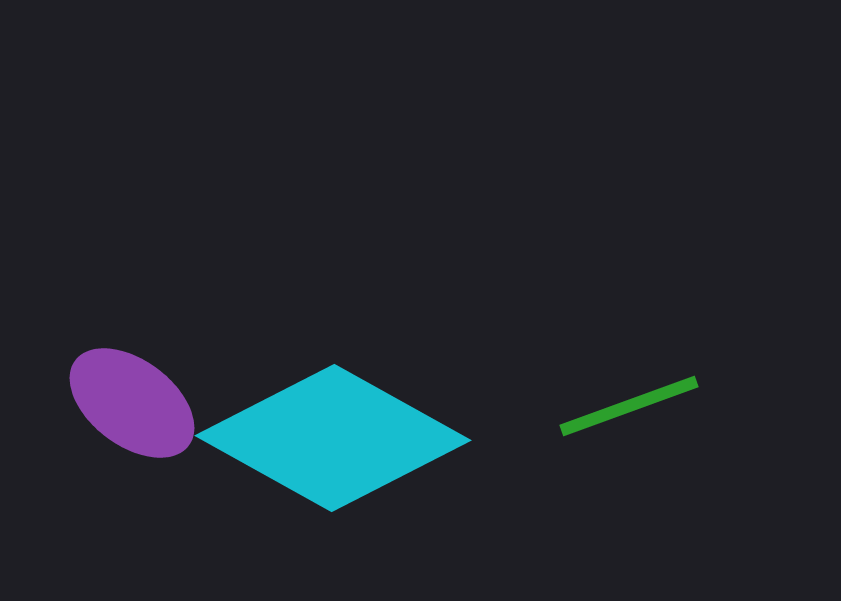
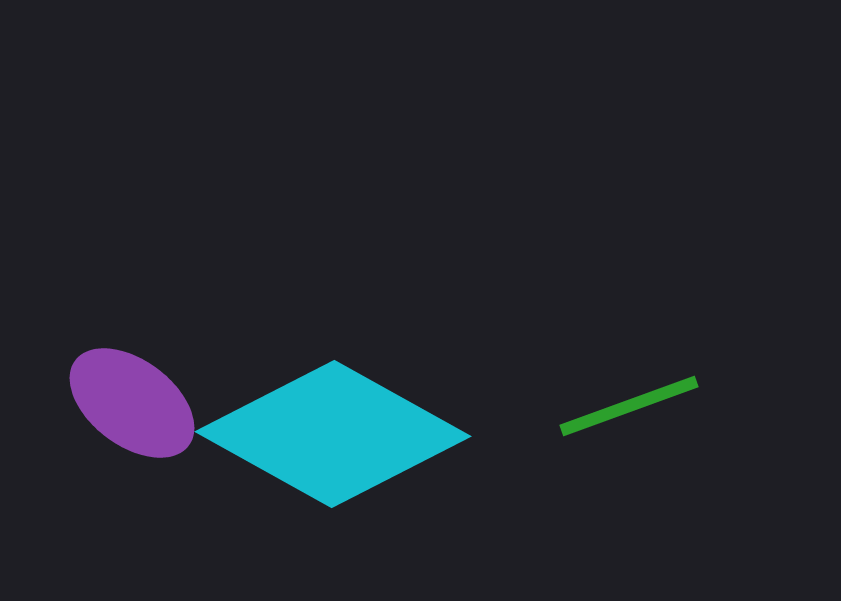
cyan diamond: moved 4 px up
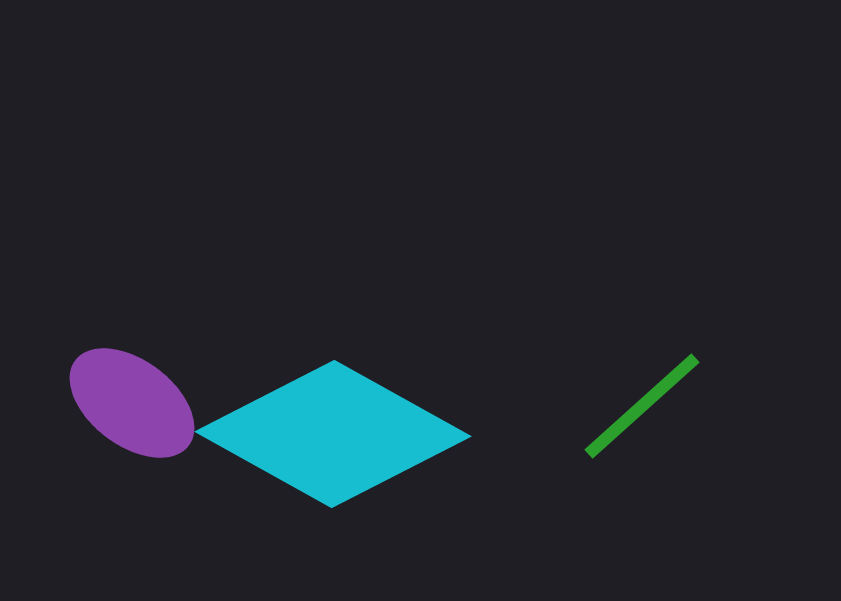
green line: moved 13 px right; rotated 22 degrees counterclockwise
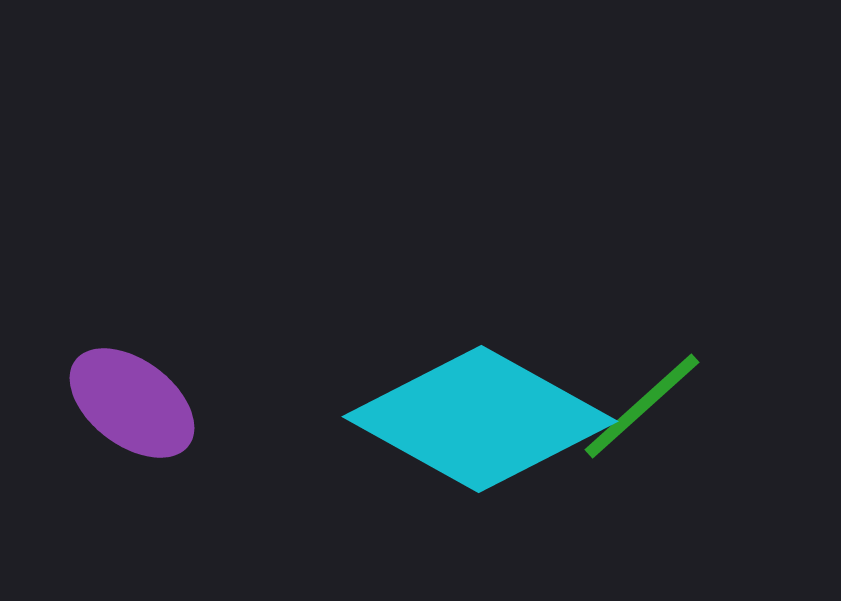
cyan diamond: moved 147 px right, 15 px up
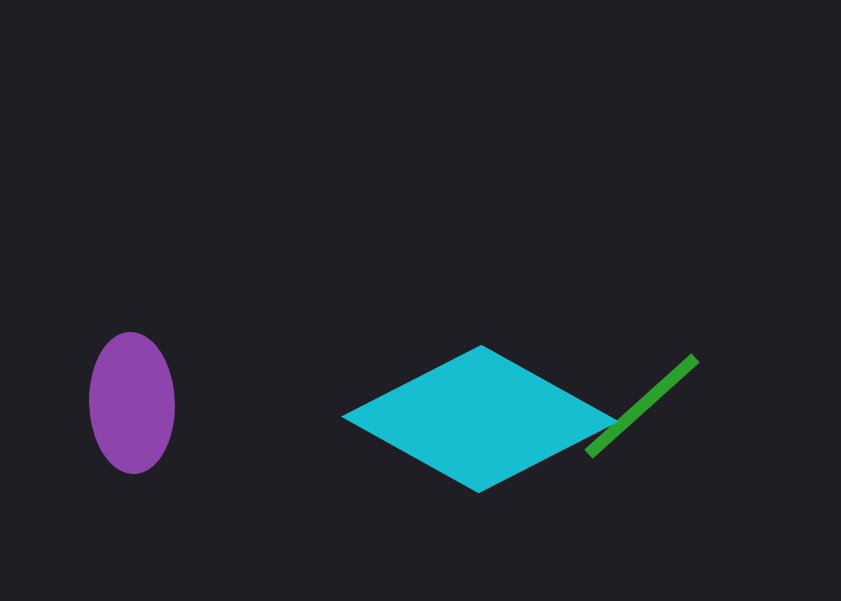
purple ellipse: rotated 51 degrees clockwise
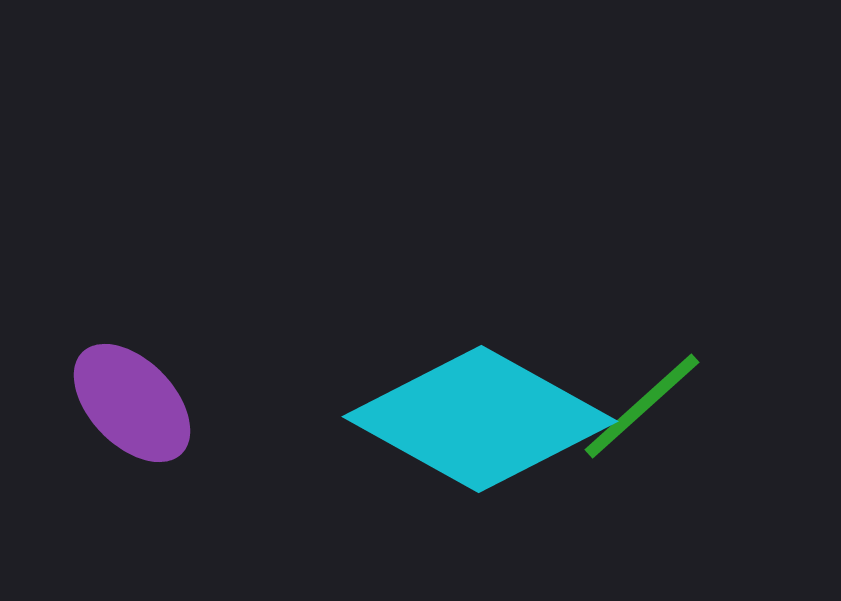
purple ellipse: rotated 42 degrees counterclockwise
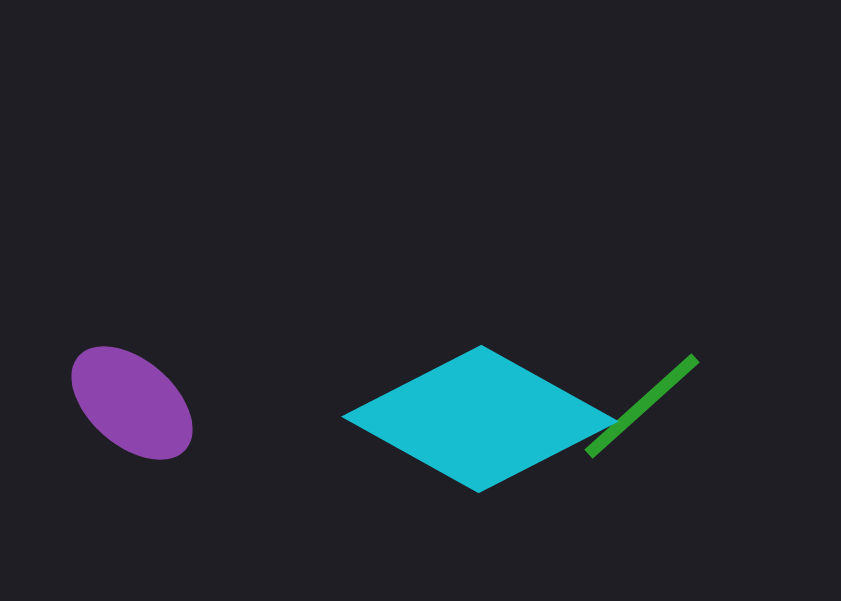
purple ellipse: rotated 5 degrees counterclockwise
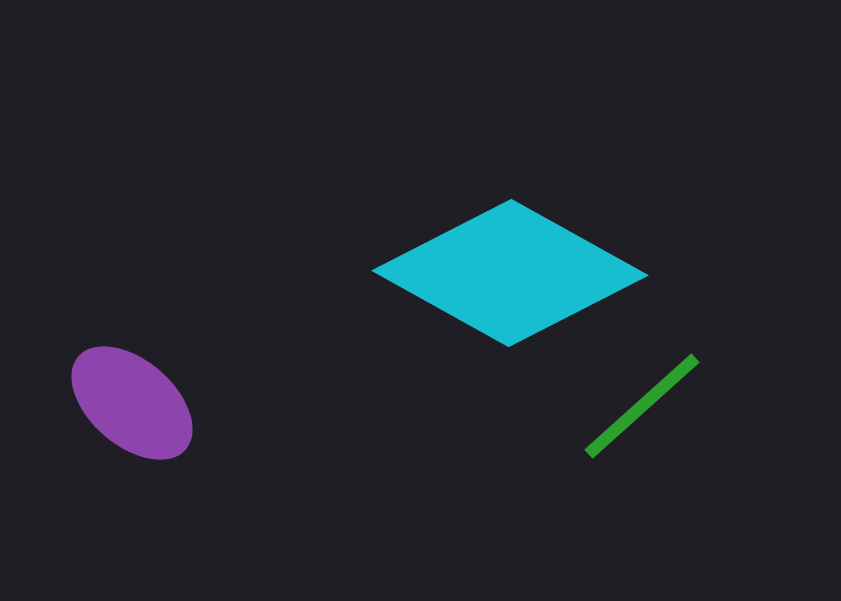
cyan diamond: moved 30 px right, 146 px up
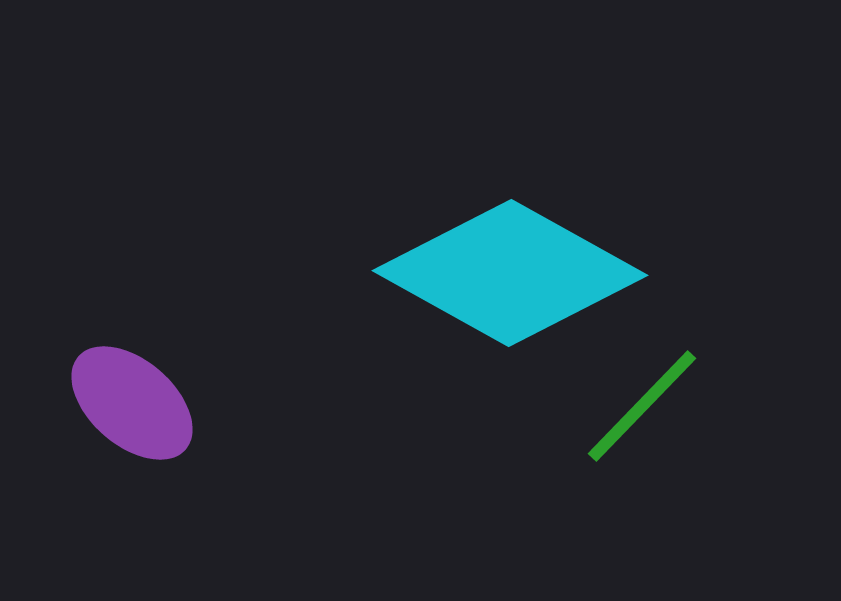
green line: rotated 4 degrees counterclockwise
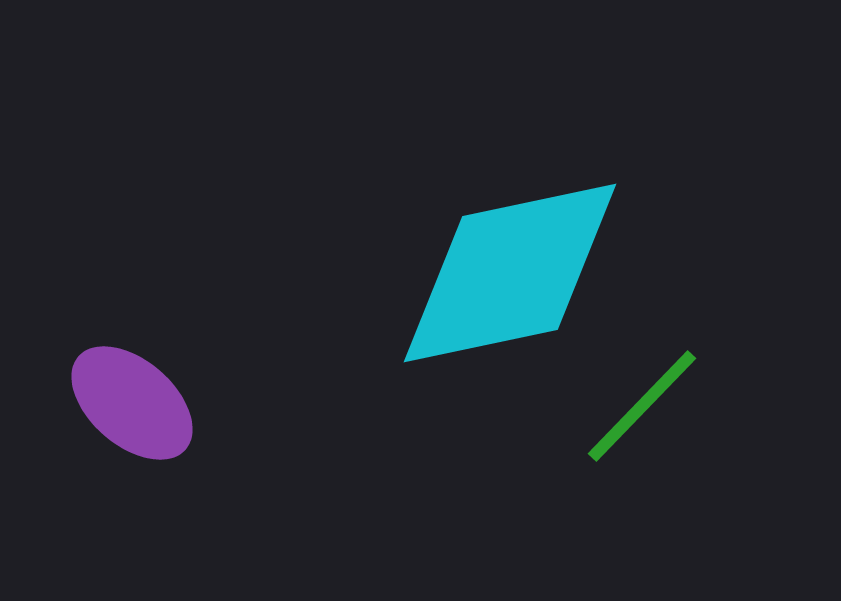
cyan diamond: rotated 41 degrees counterclockwise
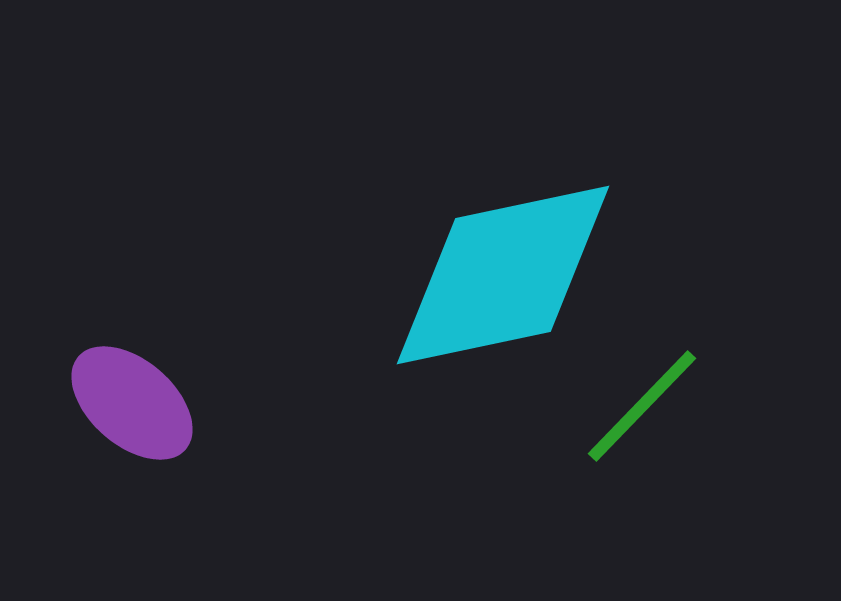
cyan diamond: moved 7 px left, 2 px down
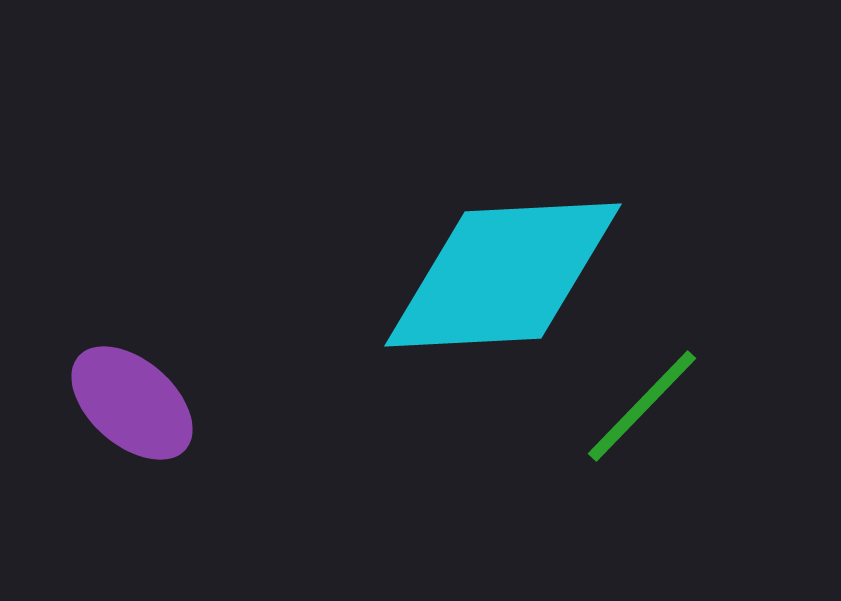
cyan diamond: rotated 9 degrees clockwise
